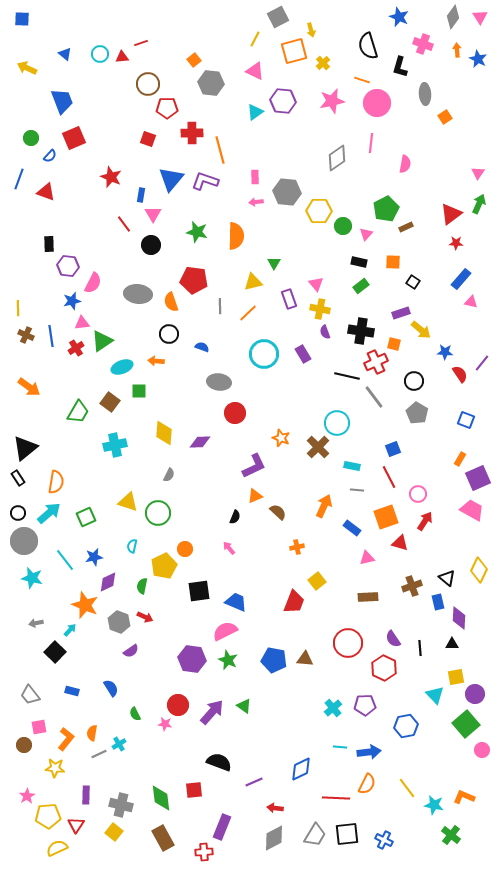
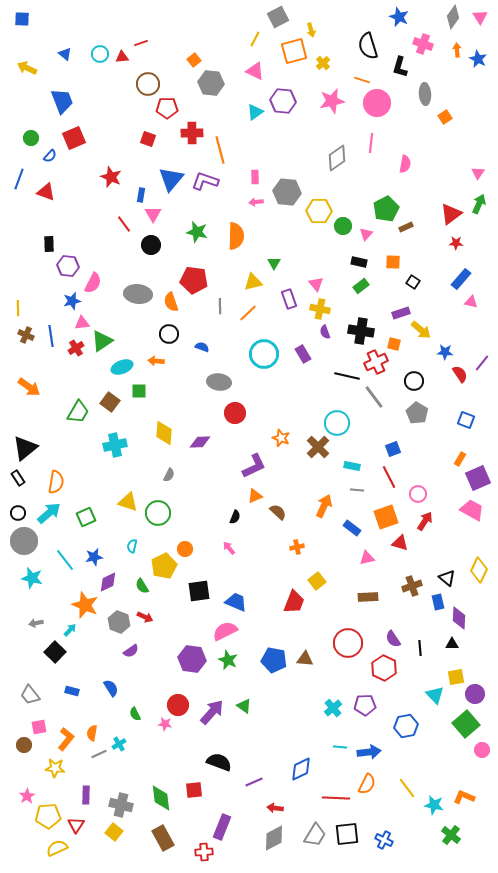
green semicircle at (142, 586): rotated 42 degrees counterclockwise
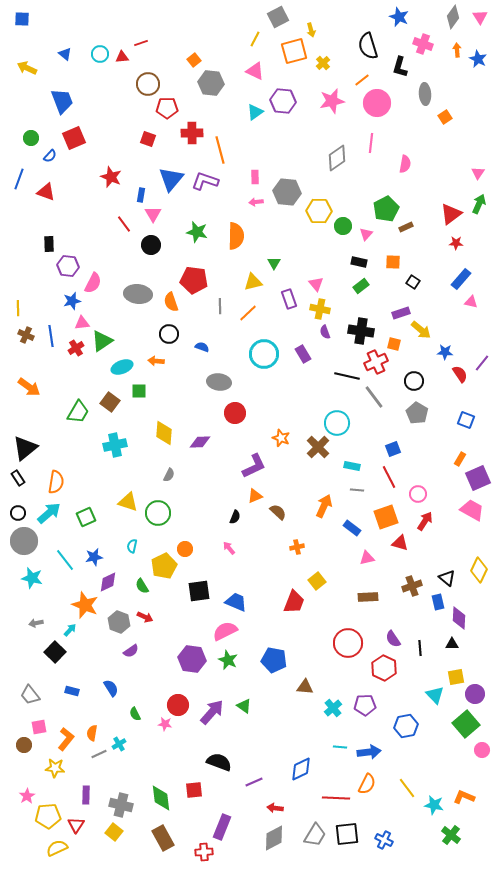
orange line at (362, 80): rotated 56 degrees counterclockwise
brown triangle at (305, 659): moved 28 px down
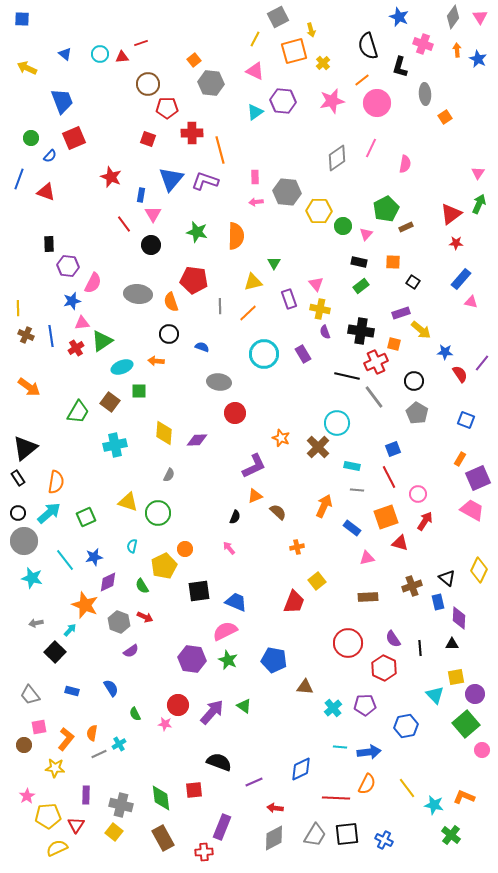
pink line at (371, 143): moved 5 px down; rotated 18 degrees clockwise
purple diamond at (200, 442): moved 3 px left, 2 px up
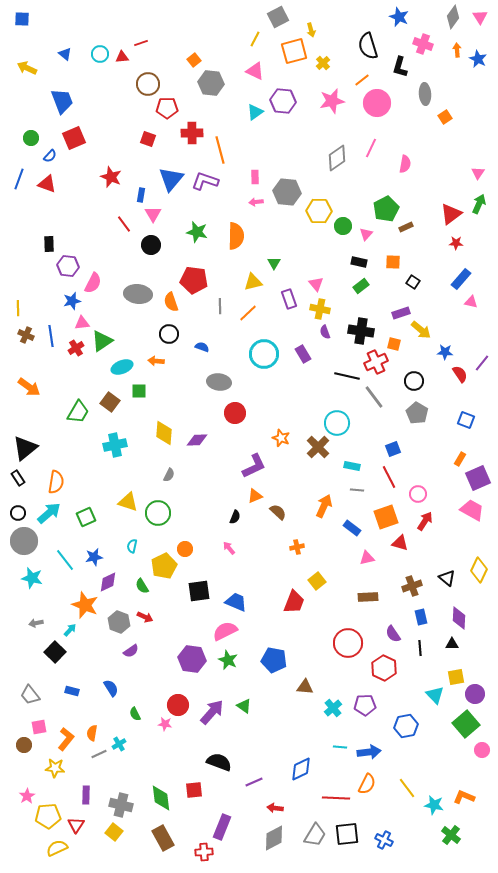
red triangle at (46, 192): moved 1 px right, 8 px up
blue rectangle at (438, 602): moved 17 px left, 15 px down
purple semicircle at (393, 639): moved 5 px up
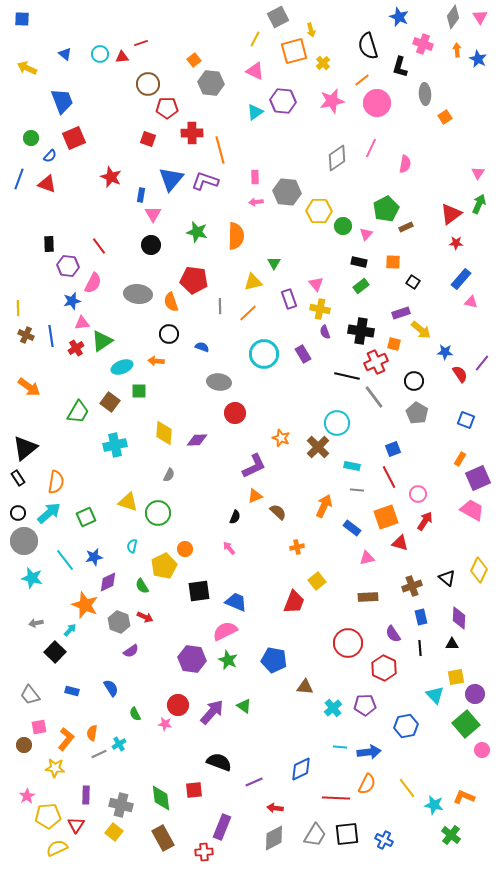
red line at (124, 224): moved 25 px left, 22 px down
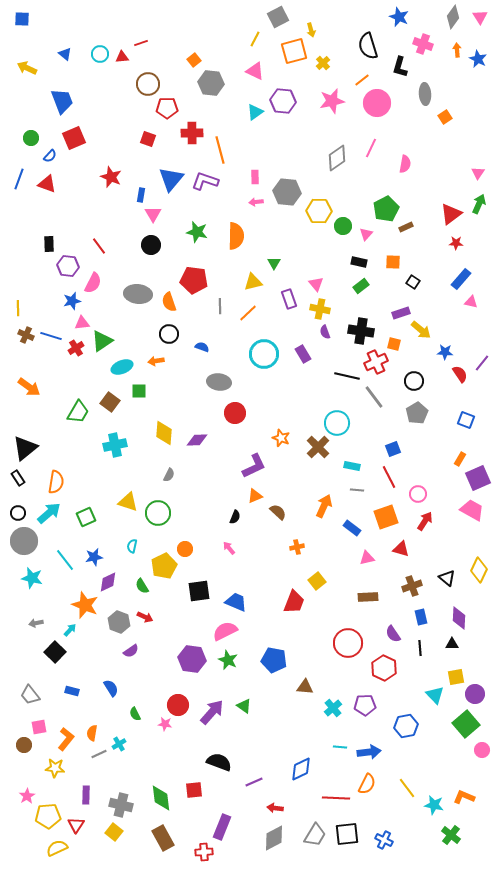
orange semicircle at (171, 302): moved 2 px left
blue line at (51, 336): rotated 65 degrees counterclockwise
orange arrow at (156, 361): rotated 14 degrees counterclockwise
gray pentagon at (417, 413): rotated 10 degrees clockwise
red triangle at (400, 543): moved 1 px right, 6 px down
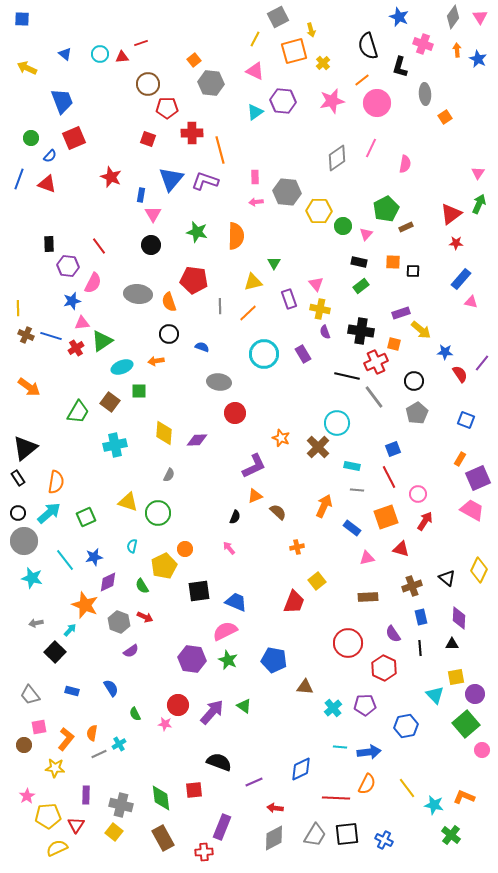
black square at (413, 282): moved 11 px up; rotated 32 degrees counterclockwise
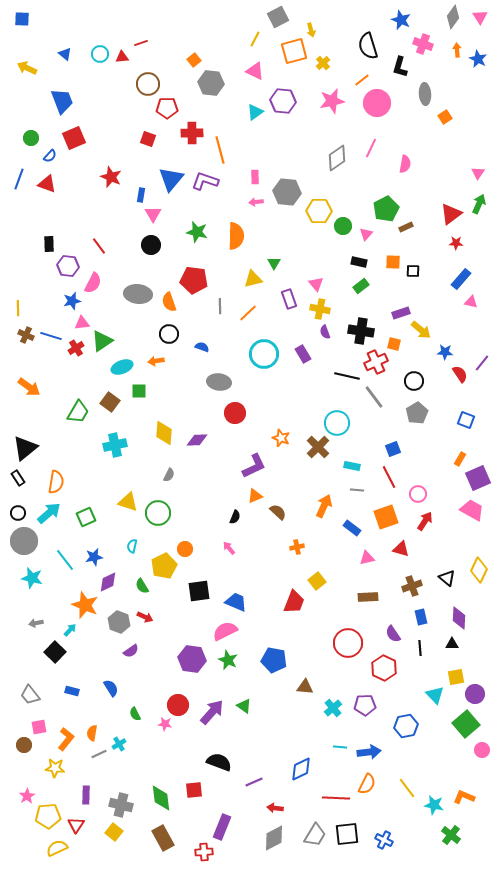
blue star at (399, 17): moved 2 px right, 3 px down
yellow triangle at (253, 282): moved 3 px up
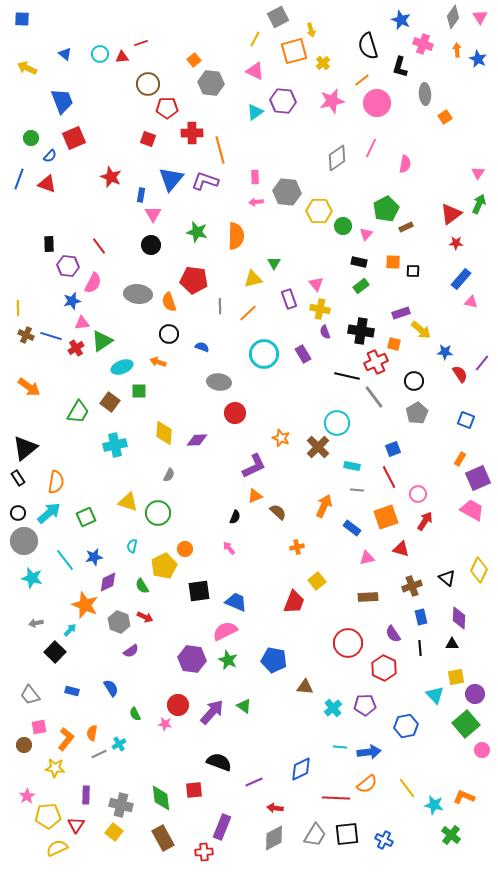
orange arrow at (156, 361): moved 2 px right, 1 px down; rotated 28 degrees clockwise
orange semicircle at (367, 784): rotated 25 degrees clockwise
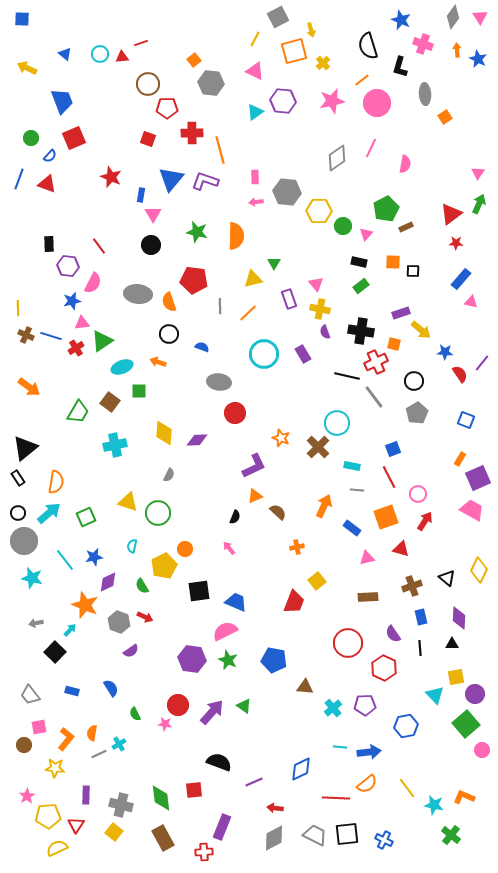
gray trapezoid at (315, 835): rotated 95 degrees counterclockwise
